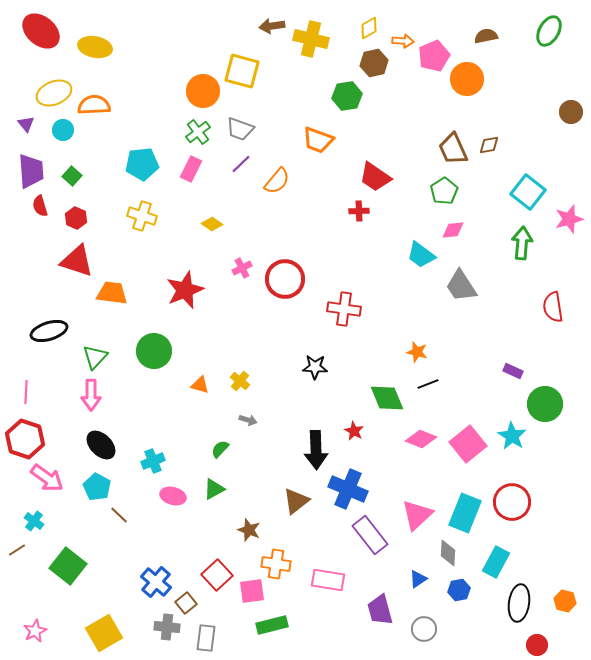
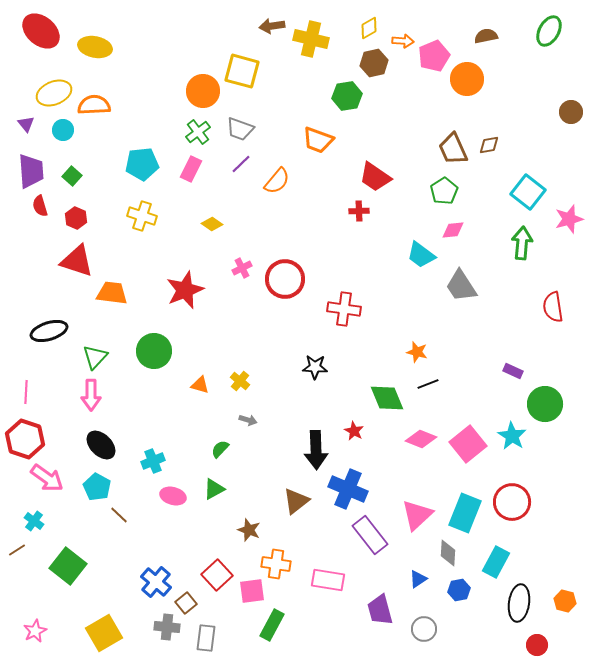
green rectangle at (272, 625): rotated 48 degrees counterclockwise
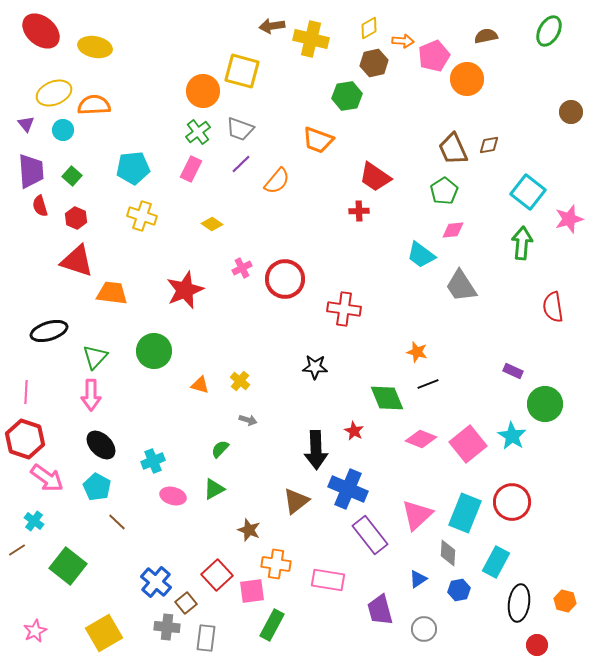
cyan pentagon at (142, 164): moved 9 px left, 4 px down
brown line at (119, 515): moved 2 px left, 7 px down
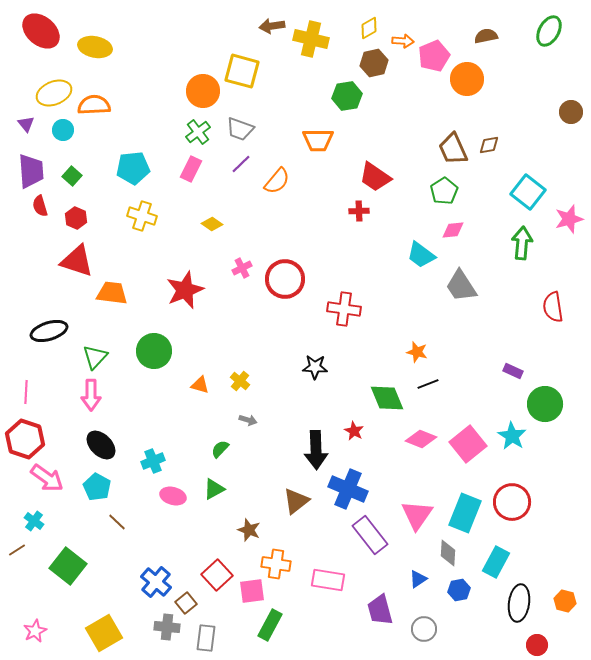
orange trapezoid at (318, 140): rotated 20 degrees counterclockwise
pink triangle at (417, 515): rotated 12 degrees counterclockwise
green rectangle at (272, 625): moved 2 px left
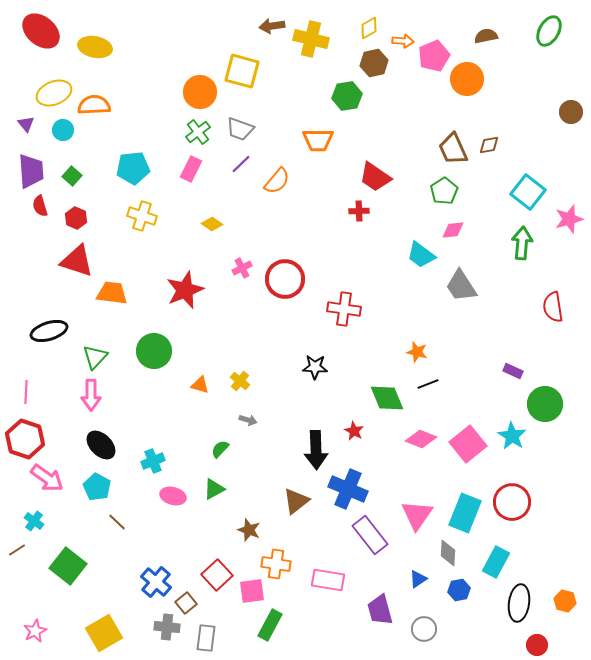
orange circle at (203, 91): moved 3 px left, 1 px down
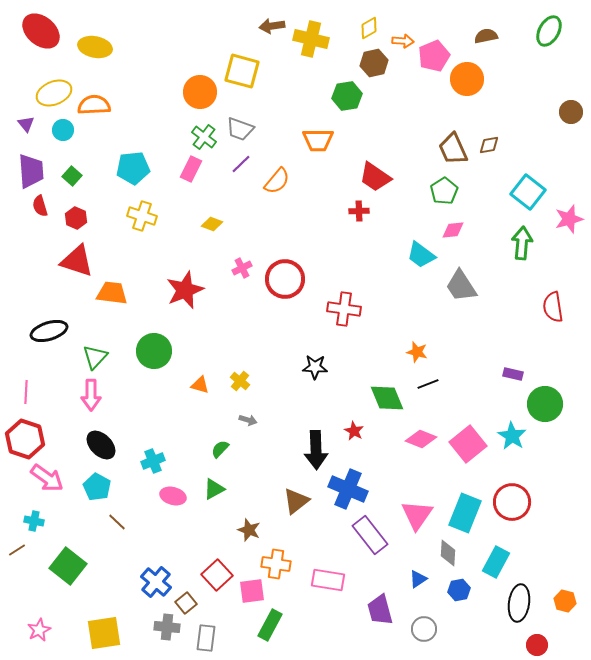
green cross at (198, 132): moved 6 px right, 5 px down; rotated 15 degrees counterclockwise
yellow diamond at (212, 224): rotated 15 degrees counterclockwise
purple rectangle at (513, 371): moved 3 px down; rotated 12 degrees counterclockwise
cyan cross at (34, 521): rotated 24 degrees counterclockwise
pink star at (35, 631): moved 4 px right, 1 px up
yellow square at (104, 633): rotated 21 degrees clockwise
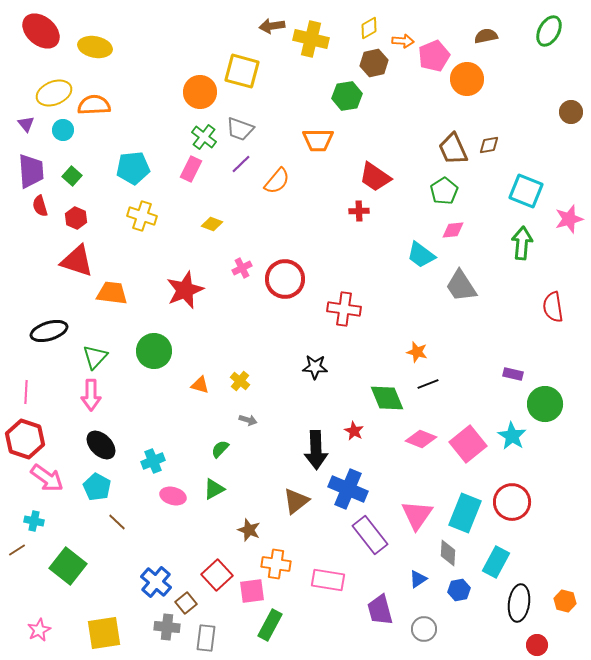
cyan square at (528, 192): moved 2 px left, 1 px up; rotated 16 degrees counterclockwise
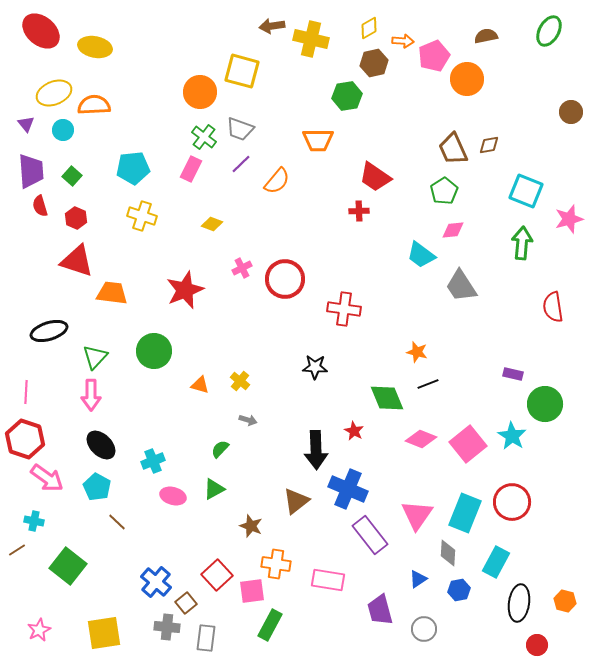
brown star at (249, 530): moved 2 px right, 4 px up
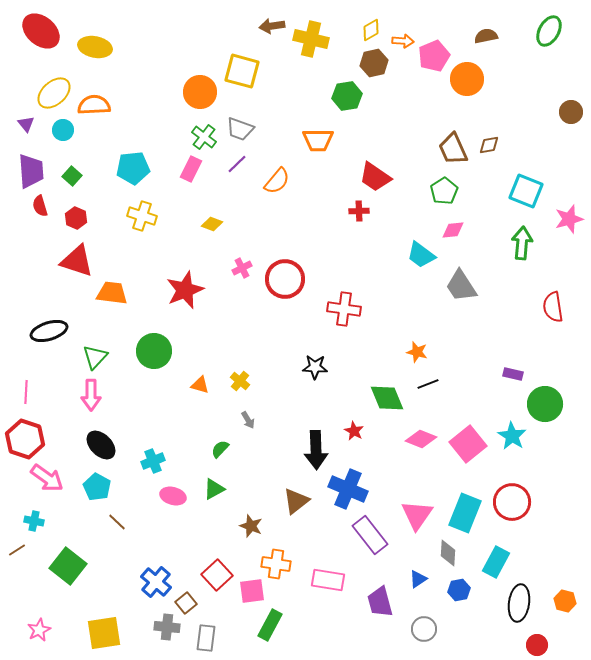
yellow diamond at (369, 28): moved 2 px right, 2 px down
yellow ellipse at (54, 93): rotated 20 degrees counterclockwise
purple line at (241, 164): moved 4 px left
gray arrow at (248, 420): rotated 42 degrees clockwise
purple trapezoid at (380, 610): moved 8 px up
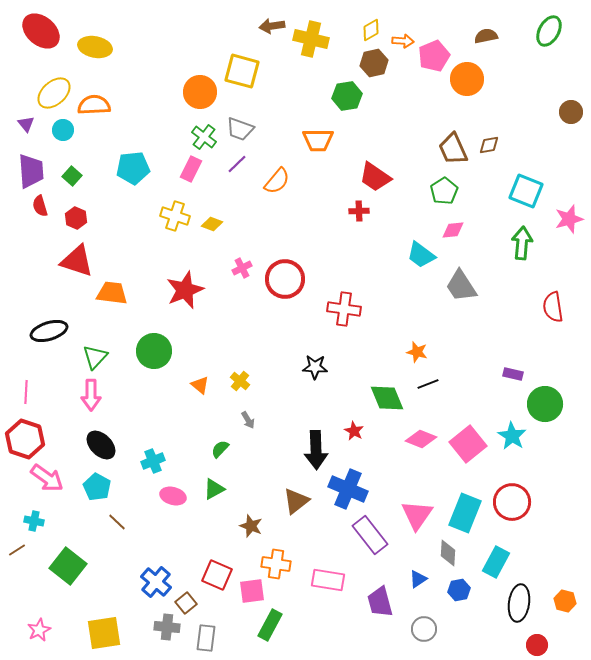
yellow cross at (142, 216): moved 33 px right
orange triangle at (200, 385): rotated 24 degrees clockwise
red square at (217, 575): rotated 24 degrees counterclockwise
